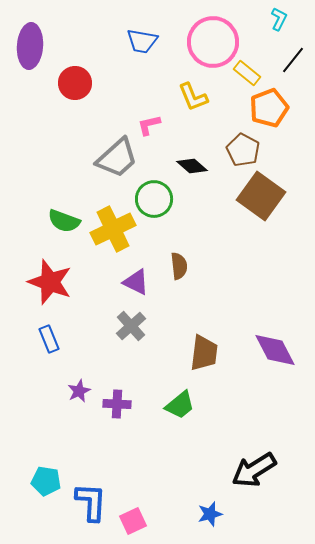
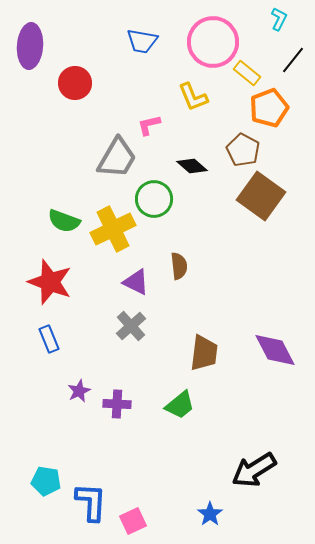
gray trapezoid: rotated 18 degrees counterclockwise
blue star: rotated 20 degrees counterclockwise
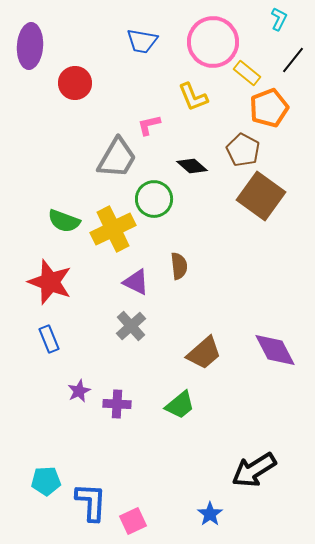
brown trapezoid: rotated 42 degrees clockwise
cyan pentagon: rotated 12 degrees counterclockwise
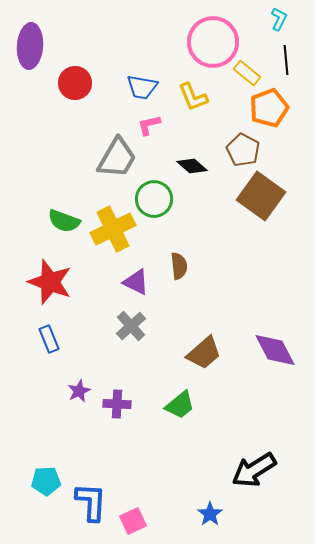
blue trapezoid: moved 46 px down
black line: moved 7 px left; rotated 44 degrees counterclockwise
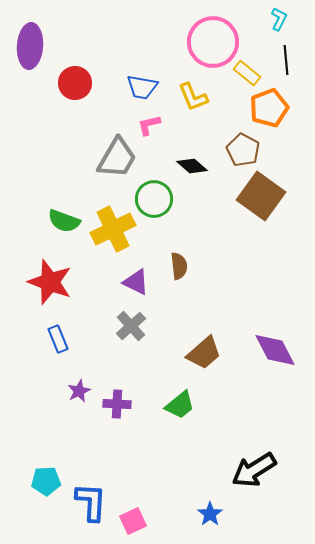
blue rectangle: moved 9 px right
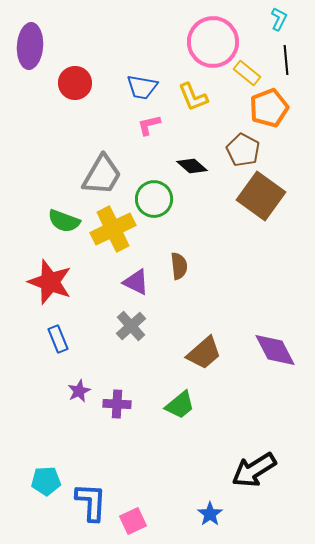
gray trapezoid: moved 15 px left, 17 px down
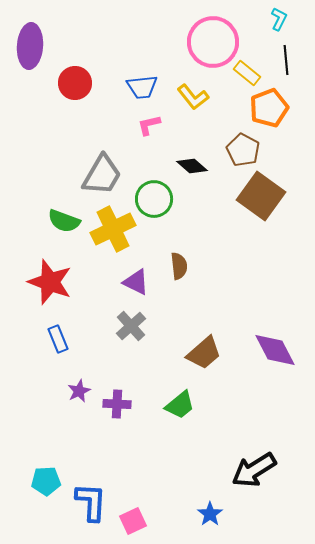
blue trapezoid: rotated 16 degrees counterclockwise
yellow L-shape: rotated 16 degrees counterclockwise
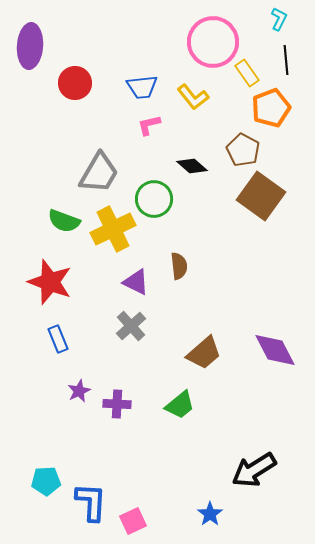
yellow rectangle: rotated 16 degrees clockwise
orange pentagon: moved 2 px right
gray trapezoid: moved 3 px left, 2 px up
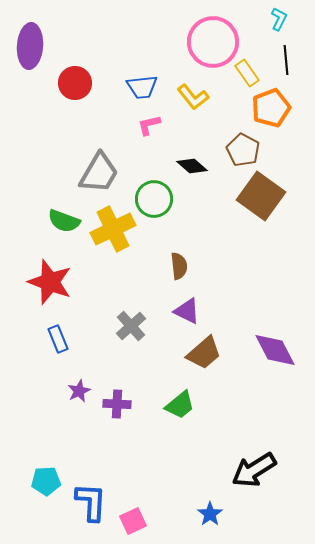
purple triangle: moved 51 px right, 29 px down
